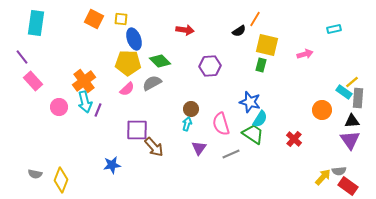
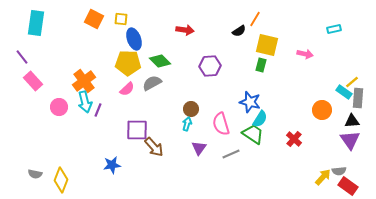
pink arrow at (305, 54): rotated 28 degrees clockwise
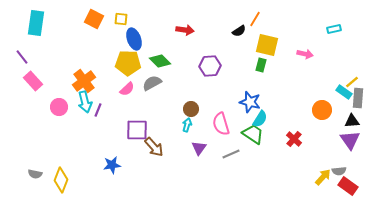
cyan arrow at (187, 124): moved 1 px down
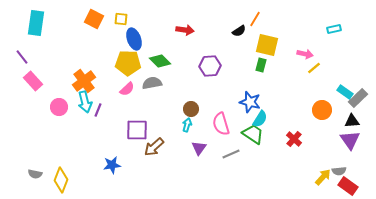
yellow line at (352, 82): moved 38 px left, 14 px up
gray semicircle at (152, 83): rotated 18 degrees clockwise
cyan rectangle at (344, 92): moved 1 px right
gray rectangle at (358, 98): rotated 42 degrees clockwise
brown arrow at (154, 147): rotated 90 degrees clockwise
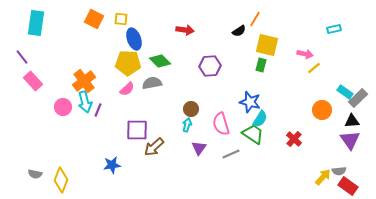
pink circle at (59, 107): moved 4 px right
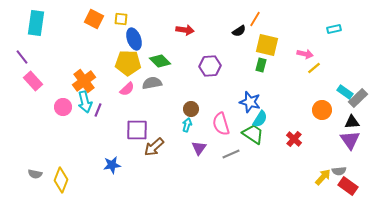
black triangle at (352, 121): moved 1 px down
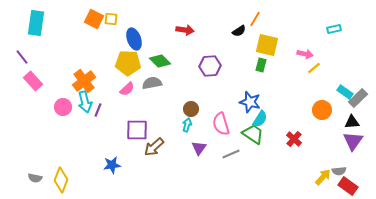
yellow square at (121, 19): moved 10 px left
purple triangle at (350, 140): moved 3 px right, 1 px down; rotated 10 degrees clockwise
gray semicircle at (35, 174): moved 4 px down
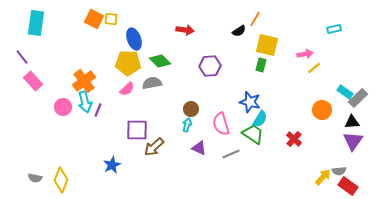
pink arrow at (305, 54): rotated 21 degrees counterclockwise
purple triangle at (199, 148): rotated 42 degrees counterclockwise
blue star at (112, 165): rotated 18 degrees counterclockwise
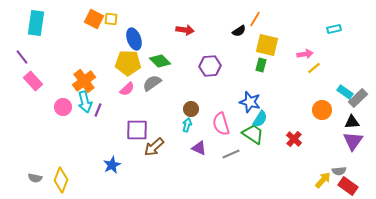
gray semicircle at (152, 83): rotated 24 degrees counterclockwise
yellow arrow at (323, 177): moved 3 px down
